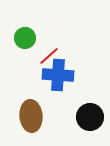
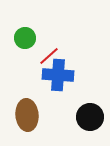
brown ellipse: moved 4 px left, 1 px up
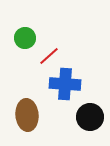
blue cross: moved 7 px right, 9 px down
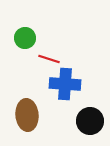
red line: moved 3 px down; rotated 60 degrees clockwise
black circle: moved 4 px down
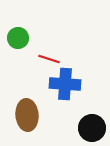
green circle: moved 7 px left
black circle: moved 2 px right, 7 px down
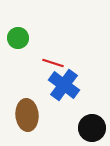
red line: moved 4 px right, 4 px down
blue cross: moved 1 px left, 1 px down; rotated 32 degrees clockwise
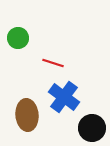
blue cross: moved 12 px down
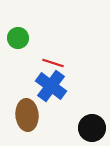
blue cross: moved 13 px left, 11 px up
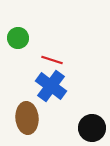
red line: moved 1 px left, 3 px up
brown ellipse: moved 3 px down
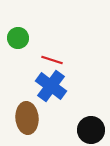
black circle: moved 1 px left, 2 px down
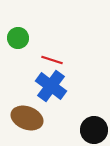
brown ellipse: rotated 64 degrees counterclockwise
black circle: moved 3 px right
